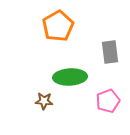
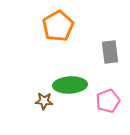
green ellipse: moved 8 px down
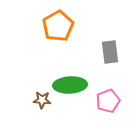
brown star: moved 2 px left, 1 px up
